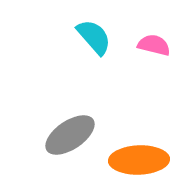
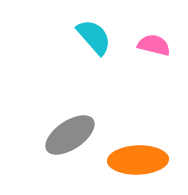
orange ellipse: moved 1 px left
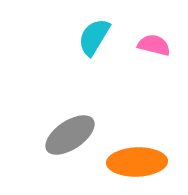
cyan semicircle: rotated 108 degrees counterclockwise
orange ellipse: moved 1 px left, 2 px down
